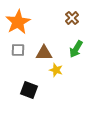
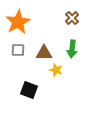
green arrow: moved 4 px left; rotated 24 degrees counterclockwise
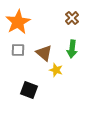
brown triangle: rotated 42 degrees clockwise
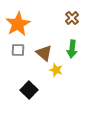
orange star: moved 2 px down
black square: rotated 24 degrees clockwise
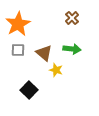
green arrow: rotated 90 degrees counterclockwise
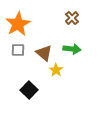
yellow star: rotated 16 degrees clockwise
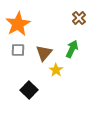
brown cross: moved 7 px right
green arrow: rotated 72 degrees counterclockwise
brown triangle: rotated 30 degrees clockwise
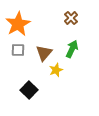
brown cross: moved 8 px left
yellow star: rotated 16 degrees clockwise
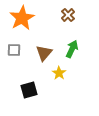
brown cross: moved 3 px left, 3 px up
orange star: moved 4 px right, 6 px up
gray square: moved 4 px left
yellow star: moved 3 px right, 3 px down; rotated 16 degrees counterclockwise
black square: rotated 30 degrees clockwise
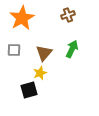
brown cross: rotated 24 degrees clockwise
yellow star: moved 19 px left; rotated 16 degrees clockwise
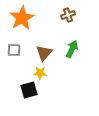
yellow star: rotated 24 degrees clockwise
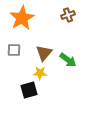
green arrow: moved 4 px left, 11 px down; rotated 102 degrees clockwise
